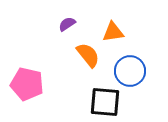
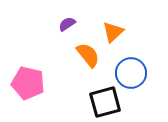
orange triangle: rotated 35 degrees counterclockwise
blue circle: moved 1 px right, 2 px down
pink pentagon: moved 1 px right, 1 px up
black square: rotated 20 degrees counterclockwise
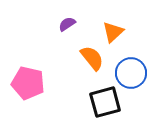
orange semicircle: moved 4 px right, 3 px down
